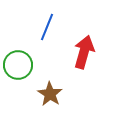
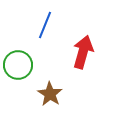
blue line: moved 2 px left, 2 px up
red arrow: moved 1 px left
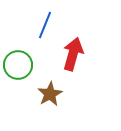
red arrow: moved 10 px left, 2 px down
brown star: rotated 10 degrees clockwise
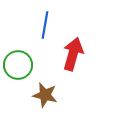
blue line: rotated 12 degrees counterclockwise
brown star: moved 5 px left, 1 px down; rotated 30 degrees counterclockwise
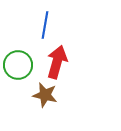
red arrow: moved 16 px left, 8 px down
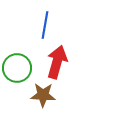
green circle: moved 1 px left, 3 px down
brown star: moved 2 px left; rotated 10 degrees counterclockwise
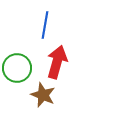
brown star: rotated 20 degrees clockwise
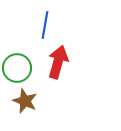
red arrow: moved 1 px right
brown star: moved 18 px left, 6 px down
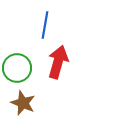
brown star: moved 2 px left, 2 px down
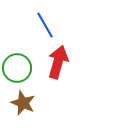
blue line: rotated 40 degrees counterclockwise
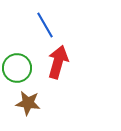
brown star: moved 5 px right; rotated 15 degrees counterclockwise
